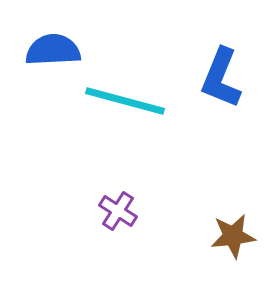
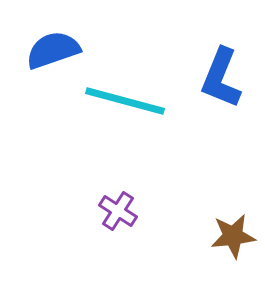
blue semicircle: rotated 16 degrees counterclockwise
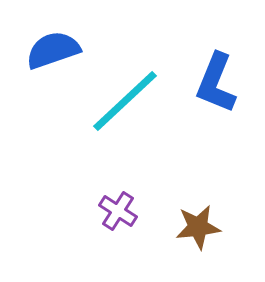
blue L-shape: moved 5 px left, 5 px down
cyan line: rotated 58 degrees counterclockwise
brown star: moved 35 px left, 9 px up
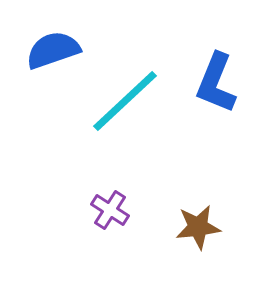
purple cross: moved 8 px left, 1 px up
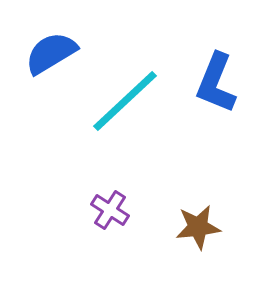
blue semicircle: moved 2 px left, 3 px down; rotated 12 degrees counterclockwise
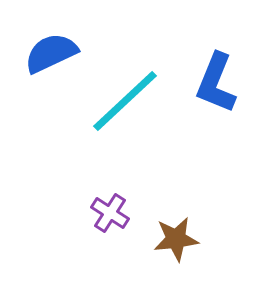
blue semicircle: rotated 6 degrees clockwise
purple cross: moved 3 px down
brown star: moved 22 px left, 12 px down
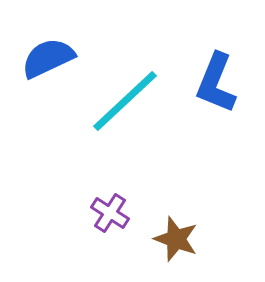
blue semicircle: moved 3 px left, 5 px down
brown star: rotated 27 degrees clockwise
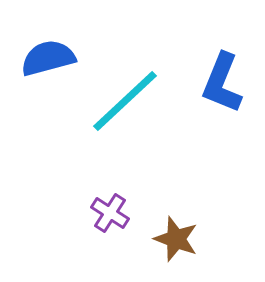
blue semicircle: rotated 10 degrees clockwise
blue L-shape: moved 6 px right
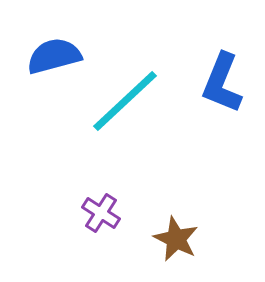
blue semicircle: moved 6 px right, 2 px up
purple cross: moved 9 px left
brown star: rotated 6 degrees clockwise
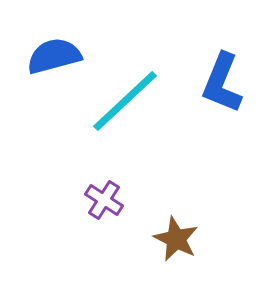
purple cross: moved 3 px right, 13 px up
